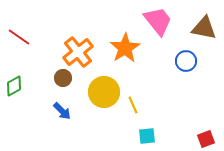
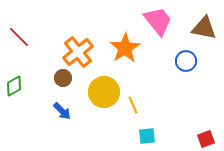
red line: rotated 10 degrees clockwise
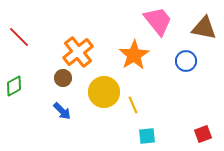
orange star: moved 9 px right, 7 px down
red square: moved 3 px left, 5 px up
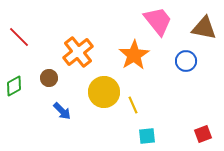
brown circle: moved 14 px left
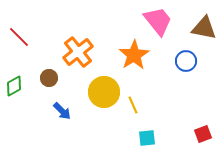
cyan square: moved 2 px down
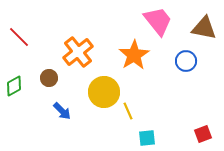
yellow line: moved 5 px left, 6 px down
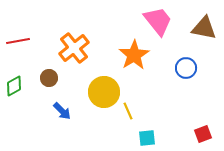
red line: moved 1 px left, 4 px down; rotated 55 degrees counterclockwise
orange cross: moved 4 px left, 4 px up
blue circle: moved 7 px down
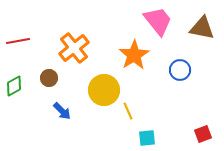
brown triangle: moved 2 px left
blue circle: moved 6 px left, 2 px down
yellow circle: moved 2 px up
